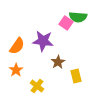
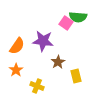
yellow cross: rotated 16 degrees counterclockwise
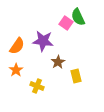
green semicircle: rotated 60 degrees clockwise
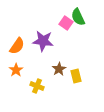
brown star: moved 1 px right, 7 px down
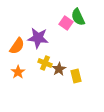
purple star: moved 5 px left, 3 px up
orange star: moved 2 px right, 2 px down
yellow cross: moved 8 px right, 23 px up
